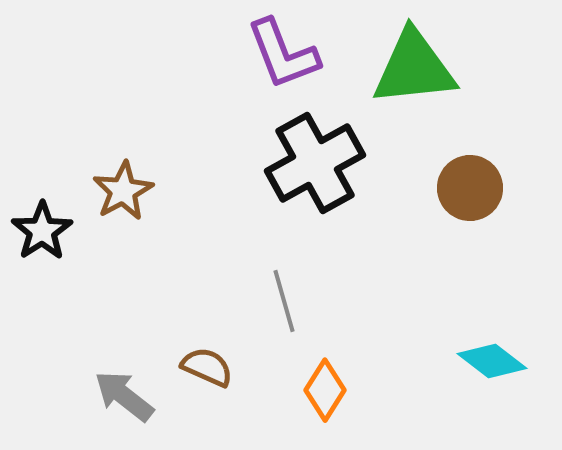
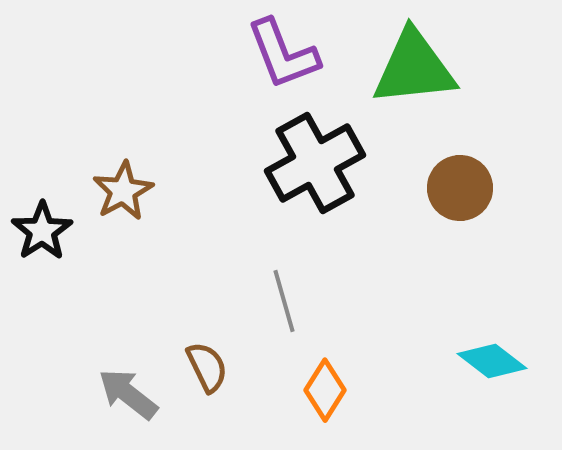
brown circle: moved 10 px left
brown semicircle: rotated 40 degrees clockwise
gray arrow: moved 4 px right, 2 px up
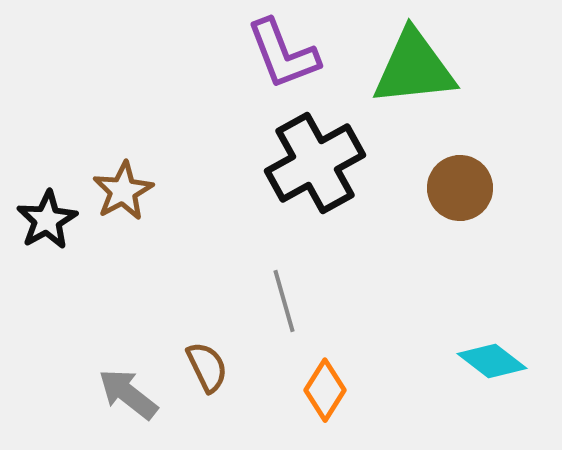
black star: moved 5 px right, 11 px up; rotated 4 degrees clockwise
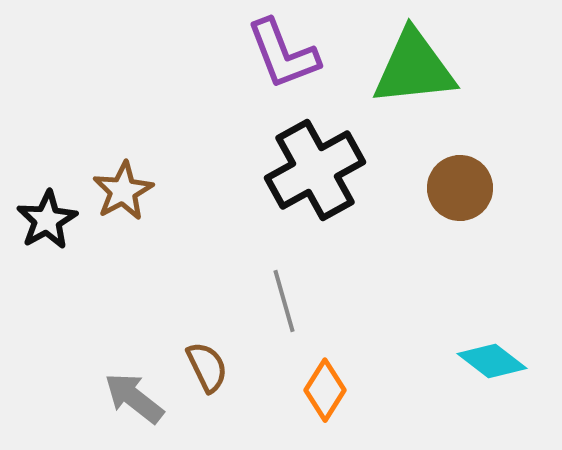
black cross: moved 7 px down
gray arrow: moved 6 px right, 4 px down
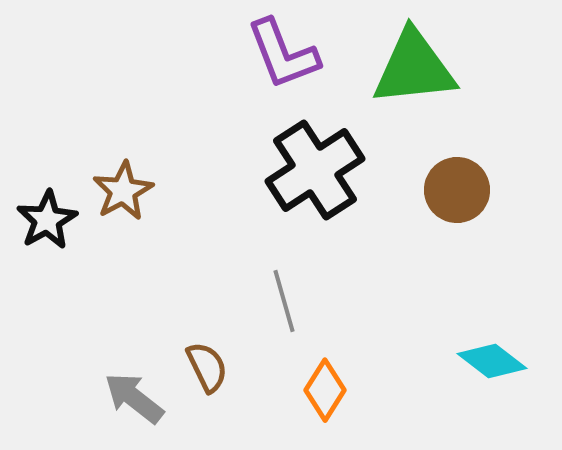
black cross: rotated 4 degrees counterclockwise
brown circle: moved 3 px left, 2 px down
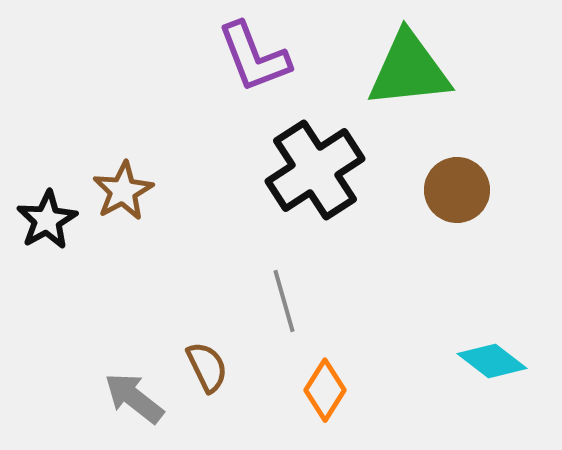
purple L-shape: moved 29 px left, 3 px down
green triangle: moved 5 px left, 2 px down
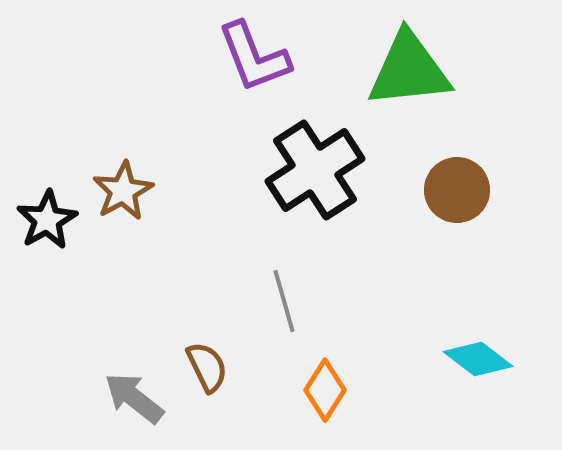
cyan diamond: moved 14 px left, 2 px up
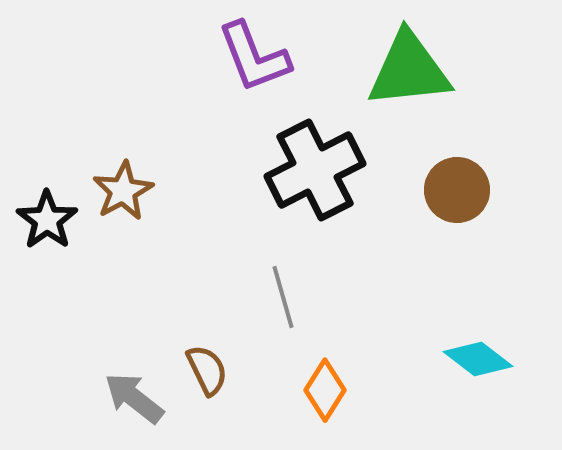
black cross: rotated 6 degrees clockwise
black star: rotated 6 degrees counterclockwise
gray line: moved 1 px left, 4 px up
brown semicircle: moved 3 px down
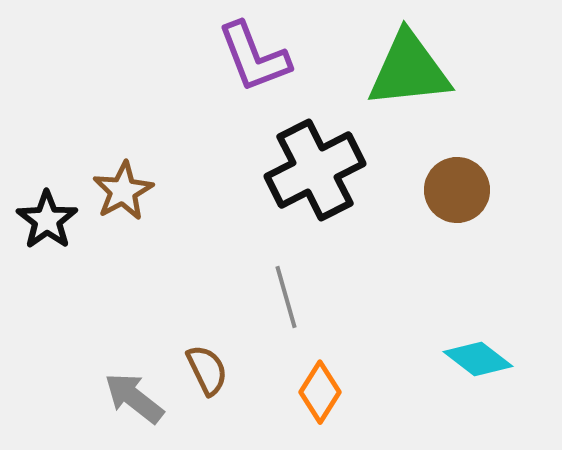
gray line: moved 3 px right
orange diamond: moved 5 px left, 2 px down
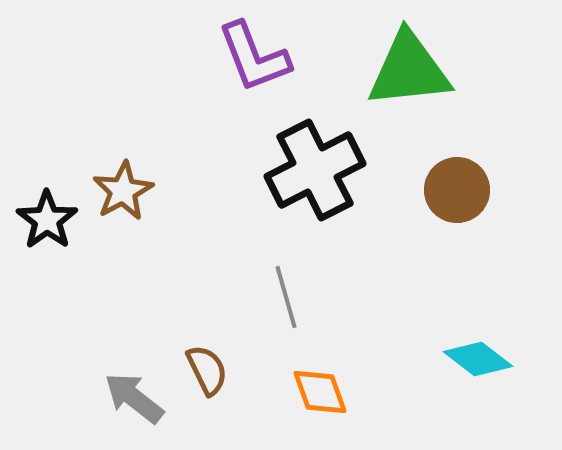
orange diamond: rotated 52 degrees counterclockwise
